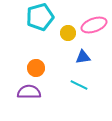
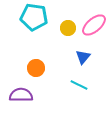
cyan pentagon: moved 6 px left; rotated 24 degrees clockwise
pink ellipse: rotated 20 degrees counterclockwise
yellow circle: moved 5 px up
blue triangle: rotated 42 degrees counterclockwise
purple semicircle: moved 8 px left, 3 px down
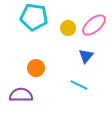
blue triangle: moved 3 px right, 1 px up
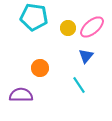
pink ellipse: moved 2 px left, 2 px down
orange circle: moved 4 px right
cyan line: rotated 30 degrees clockwise
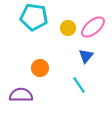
pink ellipse: moved 1 px right
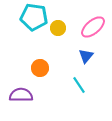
yellow circle: moved 10 px left
